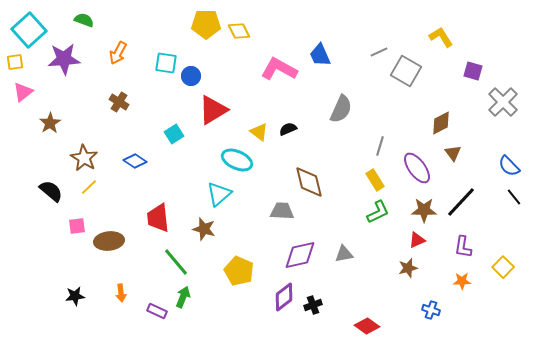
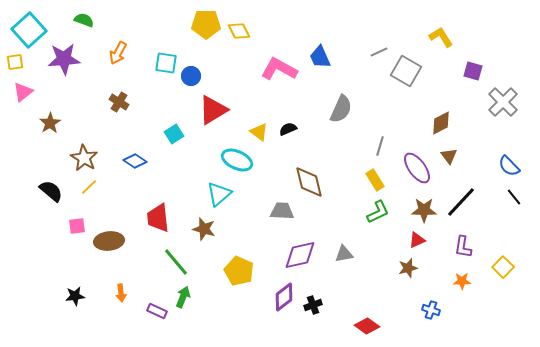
blue trapezoid at (320, 55): moved 2 px down
brown triangle at (453, 153): moved 4 px left, 3 px down
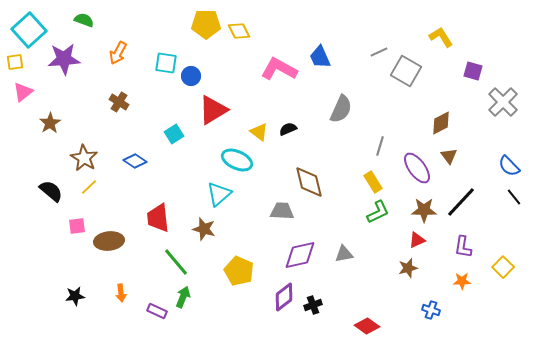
yellow rectangle at (375, 180): moved 2 px left, 2 px down
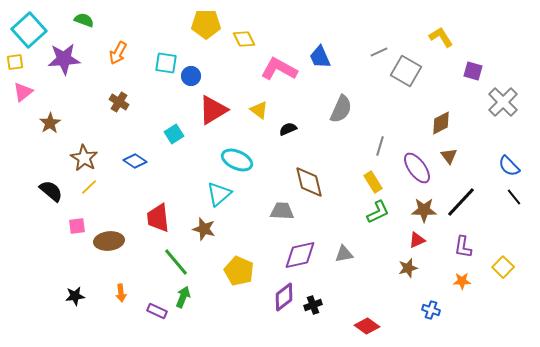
yellow diamond at (239, 31): moved 5 px right, 8 px down
yellow triangle at (259, 132): moved 22 px up
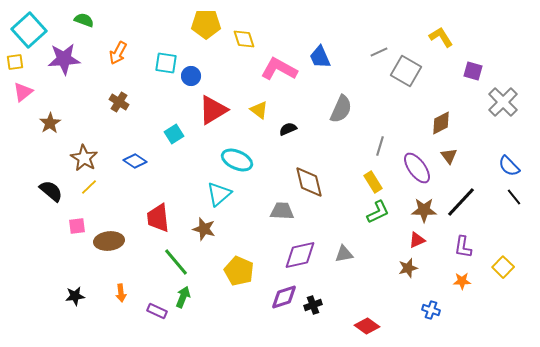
yellow diamond at (244, 39): rotated 10 degrees clockwise
purple diamond at (284, 297): rotated 20 degrees clockwise
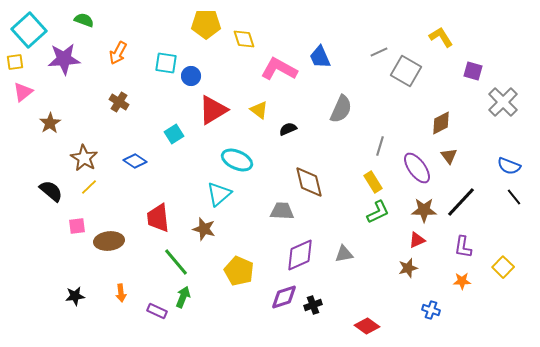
blue semicircle at (509, 166): rotated 25 degrees counterclockwise
purple diamond at (300, 255): rotated 12 degrees counterclockwise
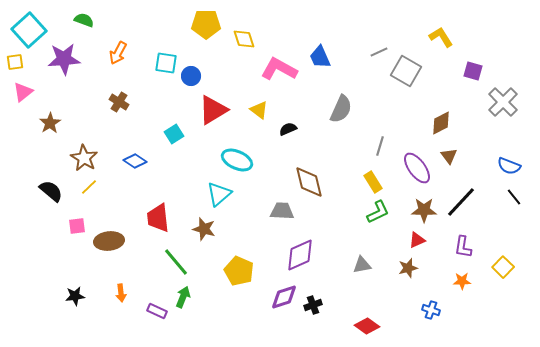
gray triangle at (344, 254): moved 18 px right, 11 px down
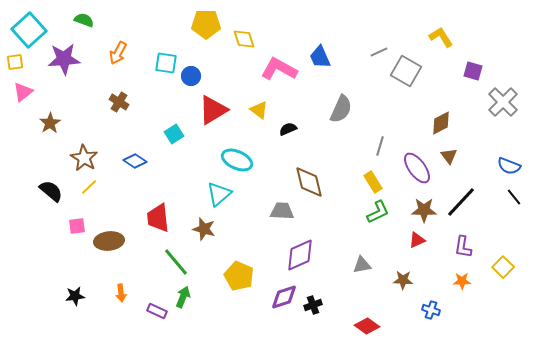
brown star at (408, 268): moved 5 px left, 12 px down; rotated 18 degrees clockwise
yellow pentagon at (239, 271): moved 5 px down
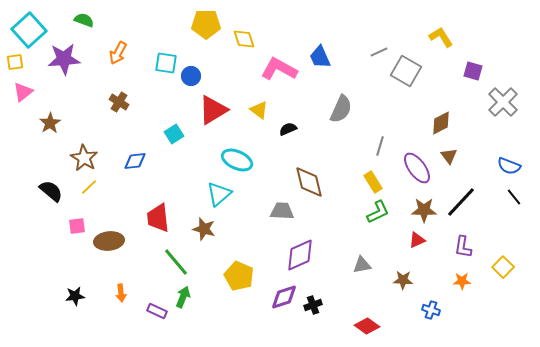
blue diamond at (135, 161): rotated 40 degrees counterclockwise
